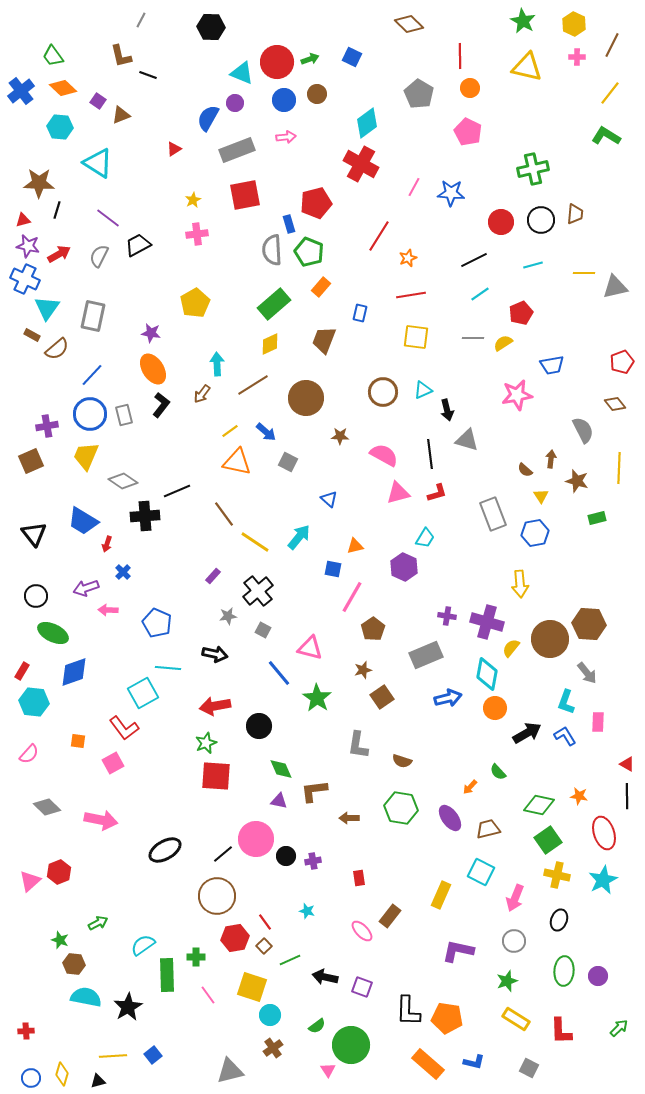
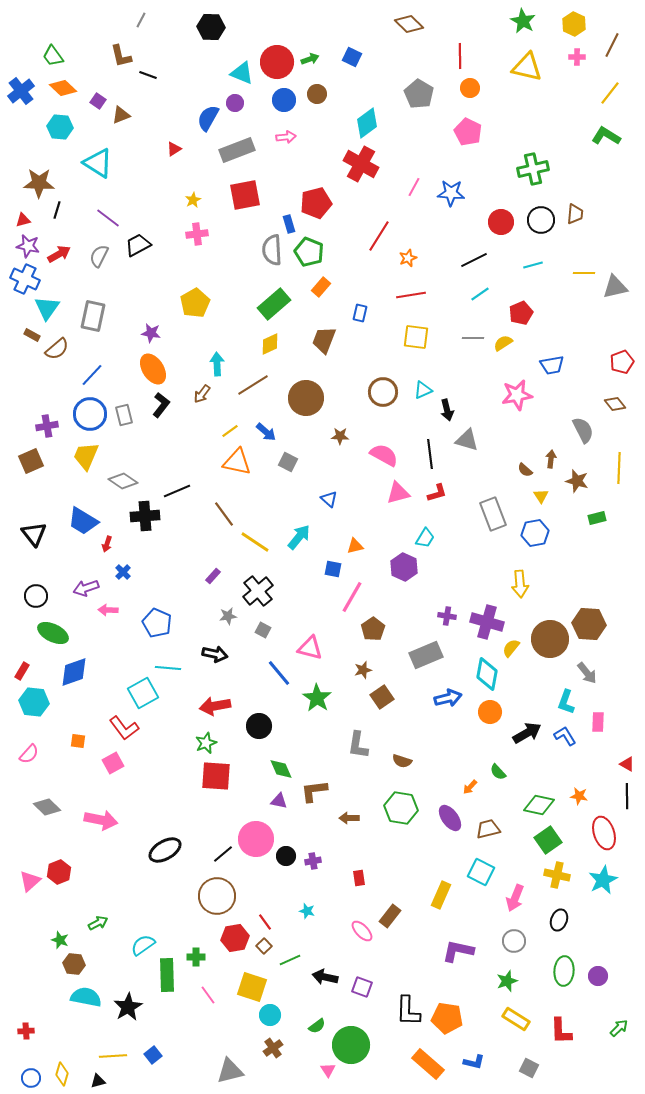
orange circle at (495, 708): moved 5 px left, 4 px down
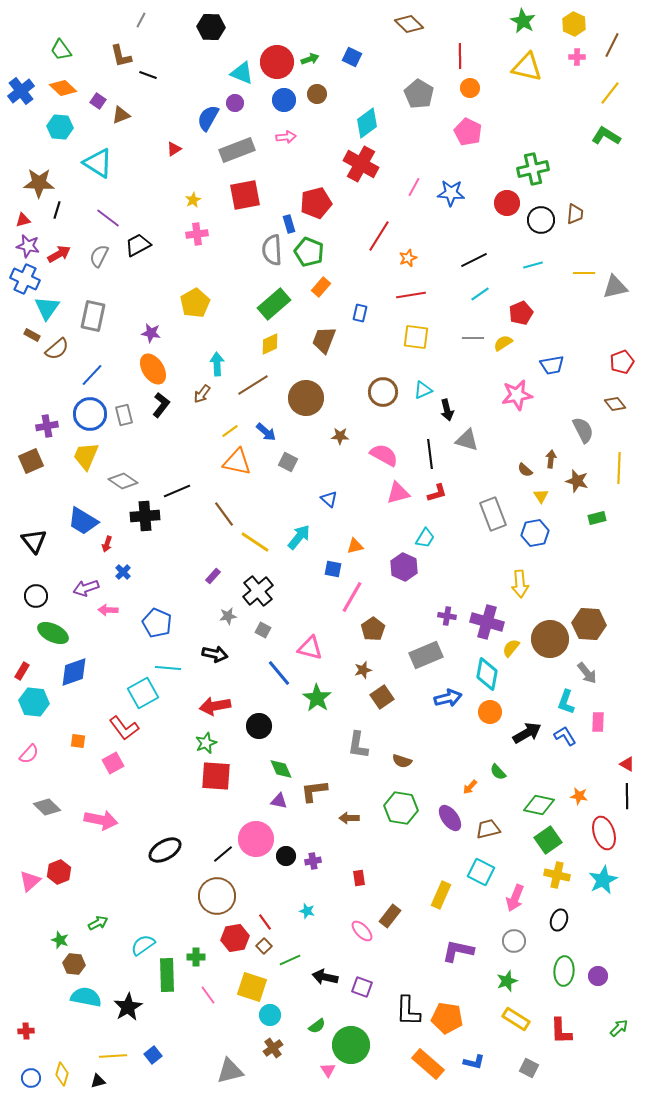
green trapezoid at (53, 56): moved 8 px right, 6 px up
red circle at (501, 222): moved 6 px right, 19 px up
black triangle at (34, 534): moved 7 px down
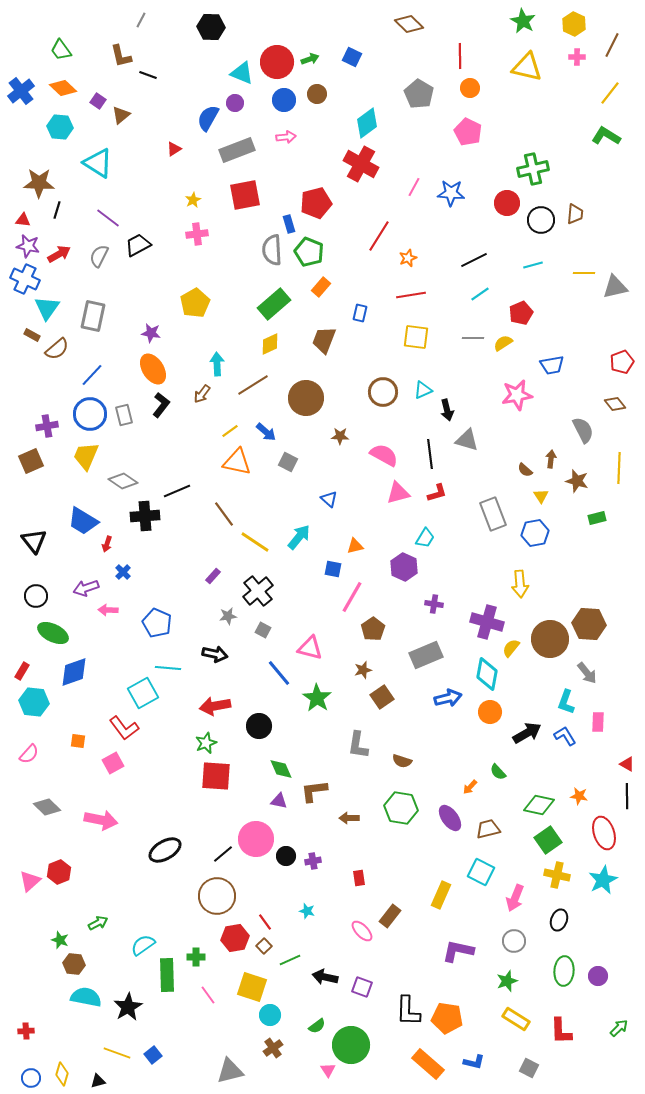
brown triangle at (121, 115): rotated 18 degrees counterclockwise
red triangle at (23, 220): rotated 21 degrees clockwise
purple cross at (447, 616): moved 13 px left, 12 px up
yellow line at (113, 1056): moved 4 px right, 3 px up; rotated 24 degrees clockwise
